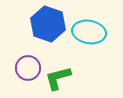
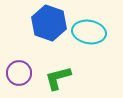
blue hexagon: moved 1 px right, 1 px up
purple circle: moved 9 px left, 5 px down
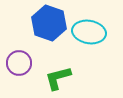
purple circle: moved 10 px up
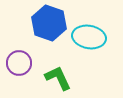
cyan ellipse: moved 5 px down
green L-shape: rotated 80 degrees clockwise
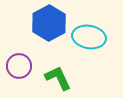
blue hexagon: rotated 12 degrees clockwise
purple circle: moved 3 px down
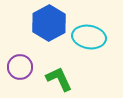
purple circle: moved 1 px right, 1 px down
green L-shape: moved 1 px right, 1 px down
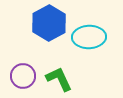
cyan ellipse: rotated 12 degrees counterclockwise
purple circle: moved 3 px right, 9 px down
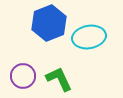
blue hexagon: rotated 8 degrees clockwise
cyan ellipse: rotated 8 degrees counterclockwise
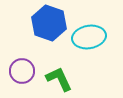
blue hexagon: rotated 20 degrees counterclockwise
purple circle: moved 1 px left, 5 px up
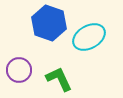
cyan ellipse: rotated 20 degrees counterclockwise
purple circle: moved 3 px left, 1 px up
